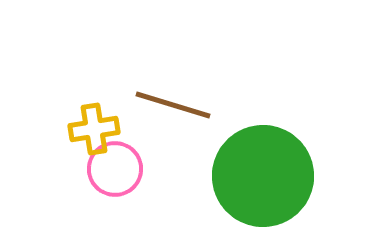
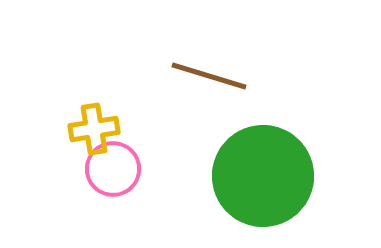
brown line: moved 36 px right, 29 px up
pink circle: moved 2 px left
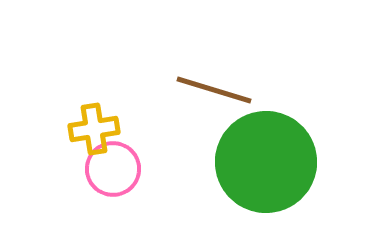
brown line: moved 5 px right, 14 px down
green circle: moved 3 px right, 14 px up
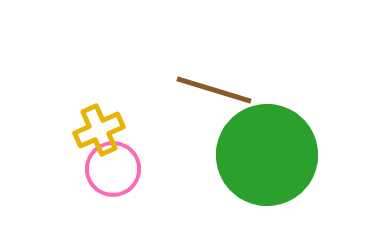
yellow cross: moved 5 px right, 1 px down; rotated 15 degrees counterclockwise
green circle: moved 1 px right, 7 px up
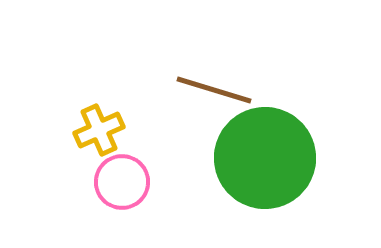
green circle: moved 2 px left, 3 px down
pink circle: moved 9 px right, 13 px down
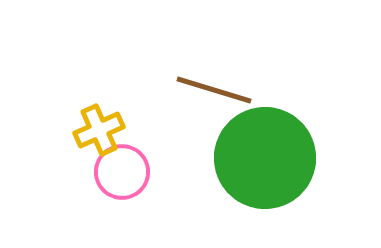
pink circle: moved 10 px up
